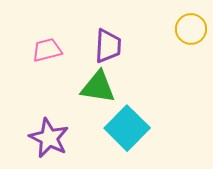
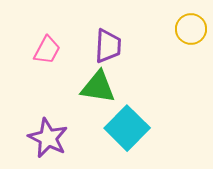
pink trapezoid: rotated 132 degrees clockwise
purple star: moved 1 px left
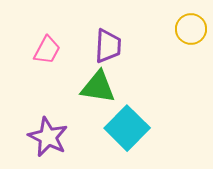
purple star: moved 1 px up
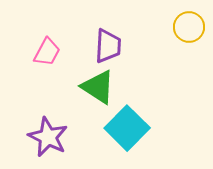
yellow circle: moved 2 px left, 2 px up
pink trapezoid: moved 2 px down
green triangle: rotated 24 degrees clockwise
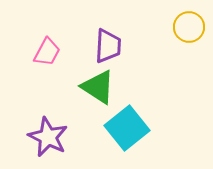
cyan square: rotated 6 degrees clockwise
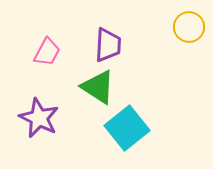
purple trapezoid: moved 1 px up
purple star: moved 9 px left, 19 px up
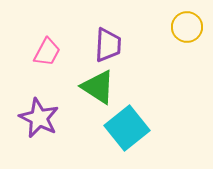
yellow circle: moved 2 px left
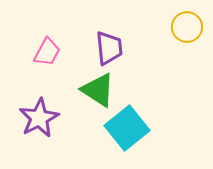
purple trapezoid: moved 1 px right, 3 px down; rotated 9 degrees counterclockwise
green triangle: moved 3 px down
purple star: rotated 18 degrees clockwise
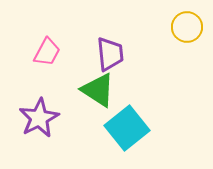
purple trapezoid: moved 1 px right, 6 px down
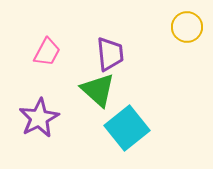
green triangle: rotated 9 degrees clockwise
